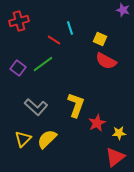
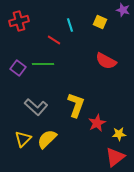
cyan line: moved 3 px up
yellow square: moved 17 px up
green line: rotated 35 degrees clockwise
yellow star: moved 1 px down
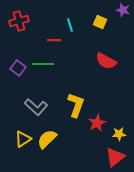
red line: rotated 32 degrees counterclockwise
yellow triangle: rotated 12 degrees clockwise
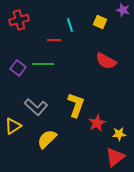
red cross: moved 1 px up
yellow triangle: moved 10 px left, 13 px up
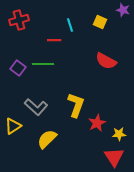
red triangle: moved 1 px left; rotated 25 degrees counterclockwise
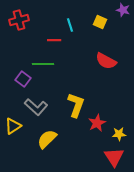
purple square: moved 5 px right, 11 px down
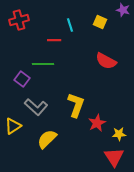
purple square: moved 1 px left
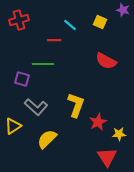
cyan line: rotated 32 degrees counterclockwise
purple square: rotated 21 degrees counterclockwise
red star: moved 1 px right, 1 px up
red triangle: moved 7 px left
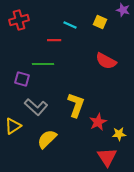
cyan line: rotated 16 degrees counterclockwise
